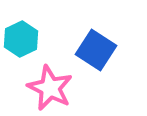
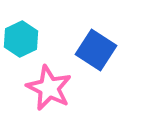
pink star: moved 1 px left
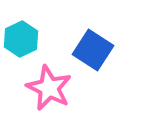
blue square: moved 3 px left
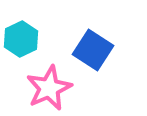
pink star: rotated 21 degrees clockwise
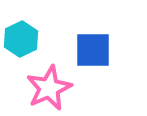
blue square: rotated 33 degrees counterclockwise
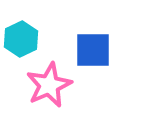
pink star: moved 3 px up
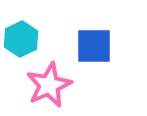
blue square: moved 1 px right, 4 px up
